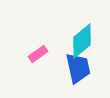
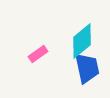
blue trapezoid: moved 9 px right
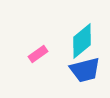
blue trapezoid: moved 2 px left, 2 px down; rotated 88 degrees clockwise
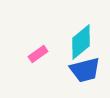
cyan diamond: moved 1 px left, 1 px down
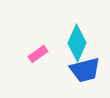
cyan diamond: moved 4 px left, 1 px down; rotated 27 degrees counterclockwise
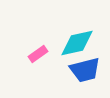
cyan diamond: rotated 54 degrees clockwise
